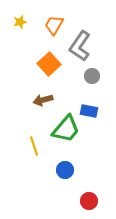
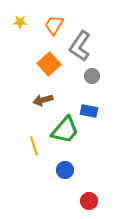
yellow star: rotated 16 degrees clockwise
green trapezoid: moved 1 px left, 1 px down
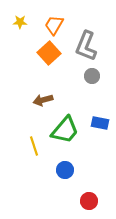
gray L-shape: moved 6 px right; rotated 12 degrees counterclockwise
orange square: moved 11 px up
blue rectangle: moved 11 px right, 12 px down
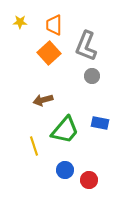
orange trapezoid: rotated 30 degrees counterclockwise
red circle: moved 21 px up
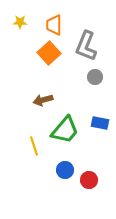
gray circle: moved 3 px right, 1 px down
